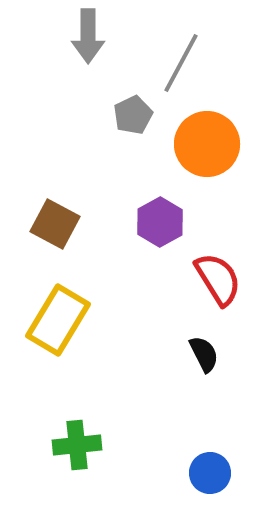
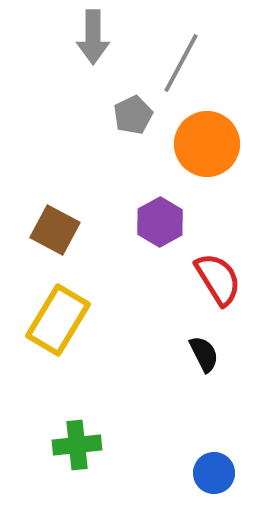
gray arrow: moved 5 px right, 1 px down
brown square: moved 6 px down
blue circle: moved 4 px right
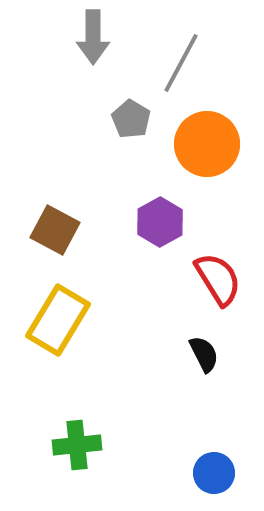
gray pentagon: moved 2 px left, 4 px down; rotated 15 degrees counterclockwise
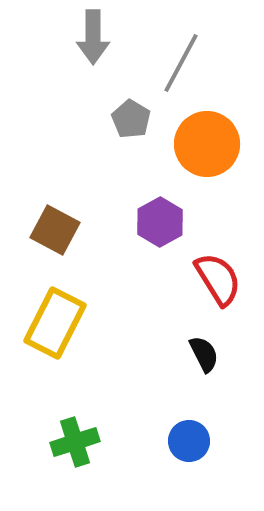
yellow rectangle: moved 3 px left, 3 px down; rotated 4 degrees counterclockwise
green cross: moved 2 px left, 3 px up; rotated 12 degrees counterclockwise
blue circle: moved 25 px left, 32 px up
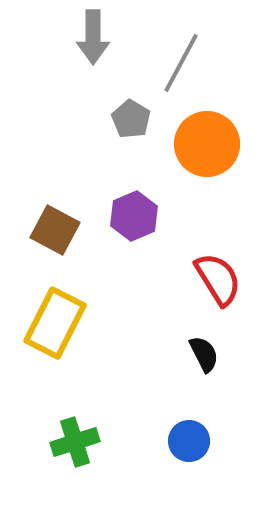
purple hexagon: moved 26 px left, 6 px up; rotated 6 degrees clockwise
